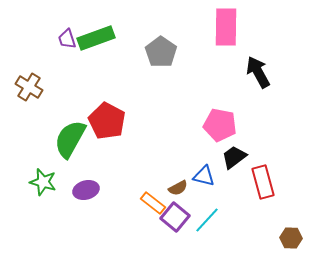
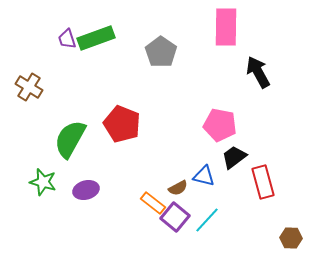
red pentagon: moved 15 px right, 3 px down; rotated 6 degrees counterclockwise
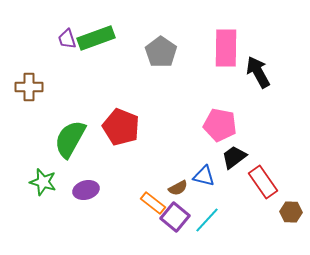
pink rectangle: moved 21 px down
brown cross: rotated 32 degrees counterclockwise
red pentagon: moved 1 px left, 3 px down
red rectangle: rotated 20 degrees counterclockwise
brown hexagon: moved 26 px up
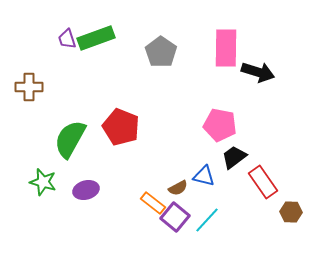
black arrow: rotated 136 degrees clockwise
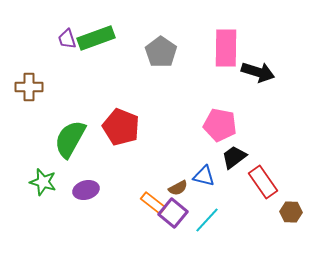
purple square: moved 2 px left, 4 px up
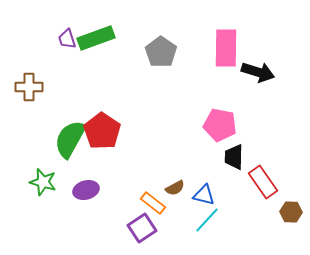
red pentagon: moved 19 px left, 4 px down; rotated 12 degrees clockwise
black trapezoid: rotated 52 degrees counterclockwise
blue triangle: moved 19 px down
brown semicircle: moved 3 px left
purple square: moved 31 px left, 15 px down; rotated 16 degrees clockwise
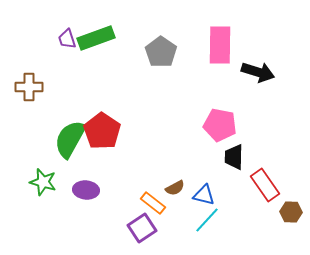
pink rectangle: moved 6 px left, 3 px up
red rectangle: moved 2 px right, 3 px down
purple ellipse: rotated 20 degrees clockwise
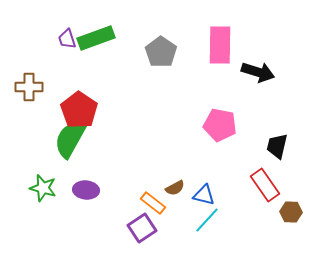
red pentagon: moved 23 px left, 21 px up
black trapezoid: moved 43 px right, 11 px up; rotated 12 degrees clockwise
green star: moved 6 px down
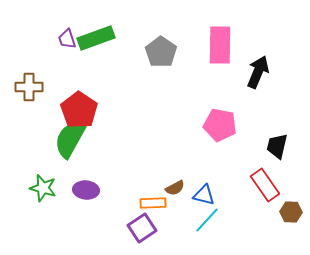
black arrow: rotated 84 degrees counterclockwise
orange rectangle: rotated 40 degrees counterclockwise
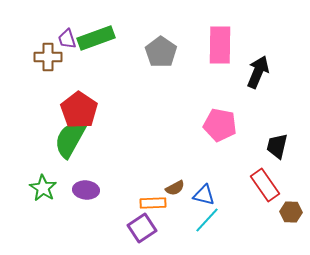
brown cross: moved 19 px right, 30 px up
green star: rotated 16 degrees clockwise
